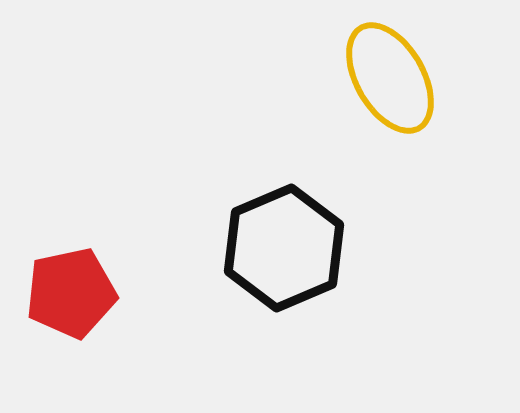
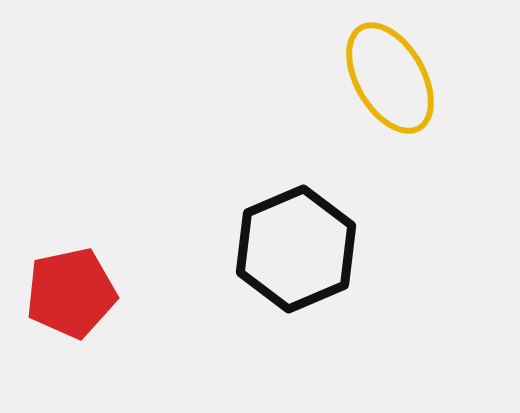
black hexagon: moved 12 px right, 1 px down
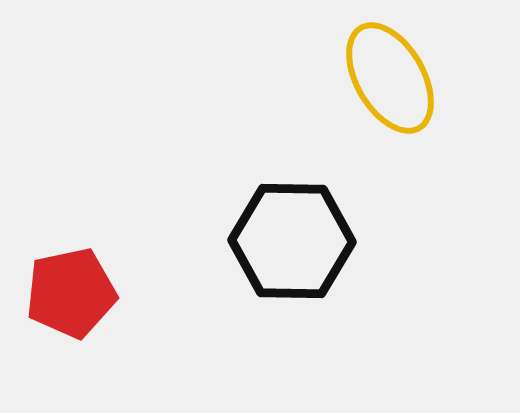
black hexagon: moved 4 px left, 8 px up; rotated 24 degrees clockwise
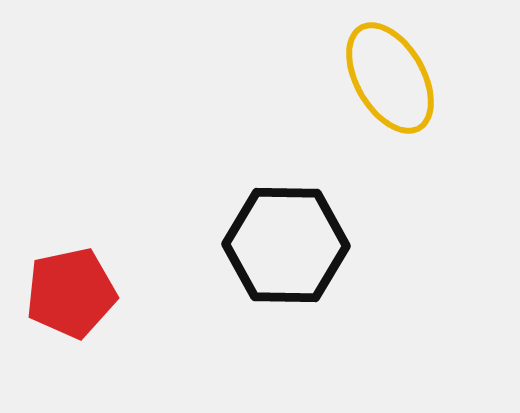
black hexagon: moved 6 px left, 4 px down
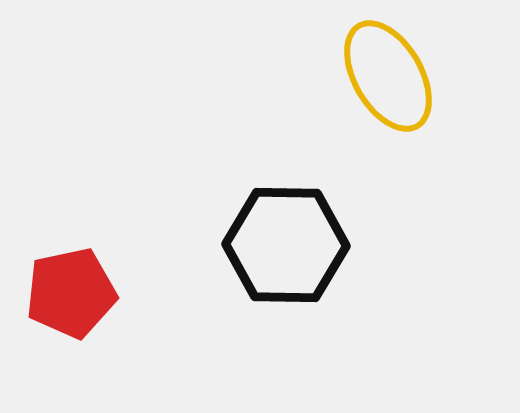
yellow ellipse: moved 2 px left, 2 px up
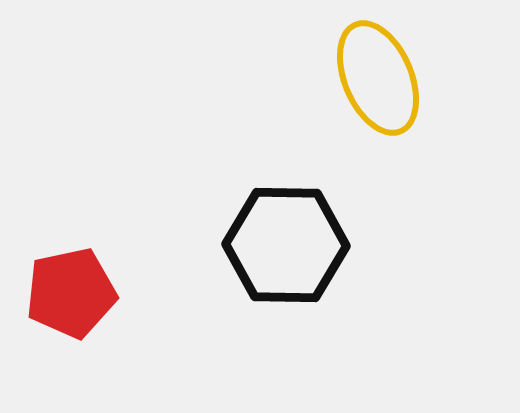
yellow ellipse: moved 10 px left, 2 px down; rotated 7 degrees clockwise
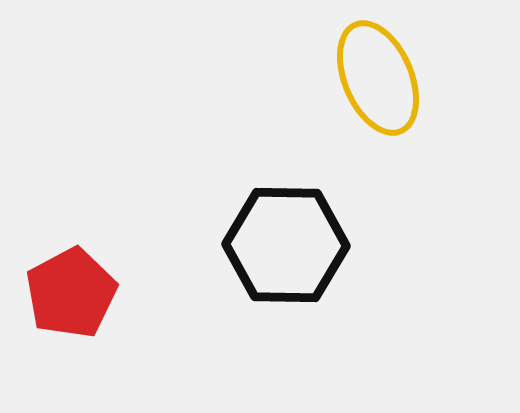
red pentagon: rotated 16 degrees counterclockwise
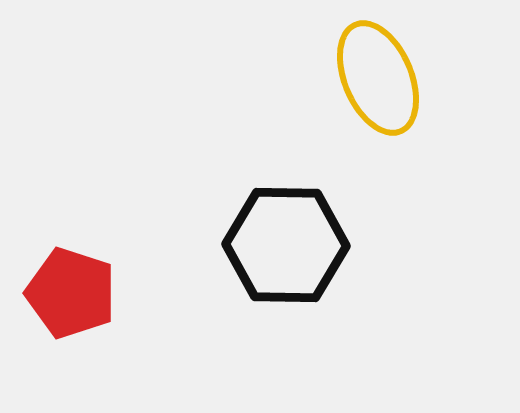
red pentagon: rotated 26 degrees counterclockwise
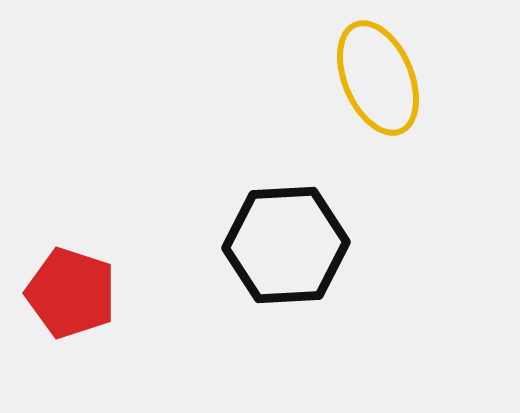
black hexagon: rotated 4 degrees counterclockwise
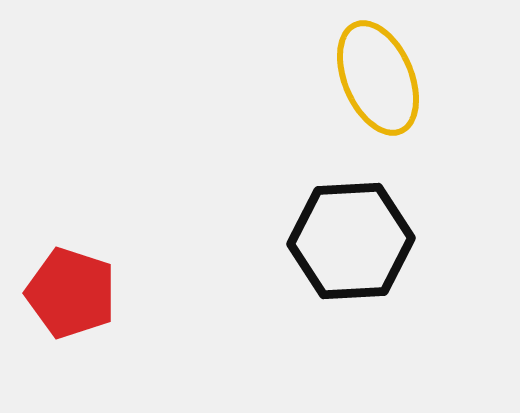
black hexagon: moved 65 px right, 4 px up
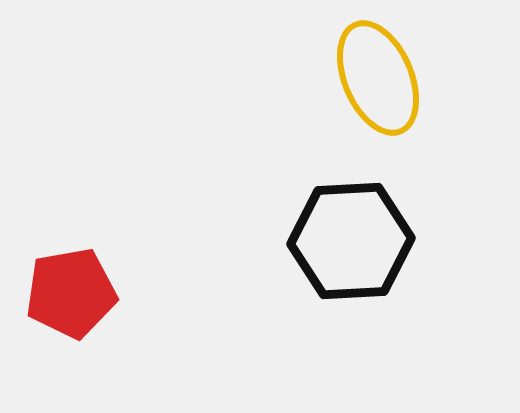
red pentagon: rotated 28 degrees counterclockwise
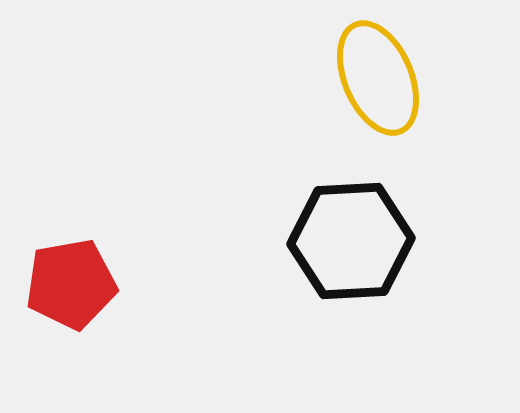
red pentagon: moved 9 px up
